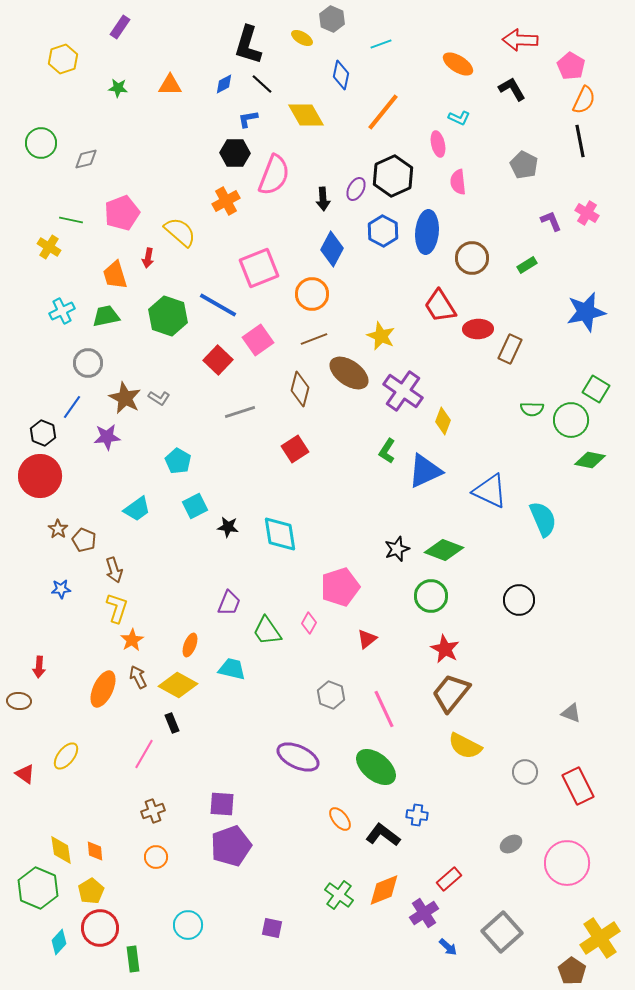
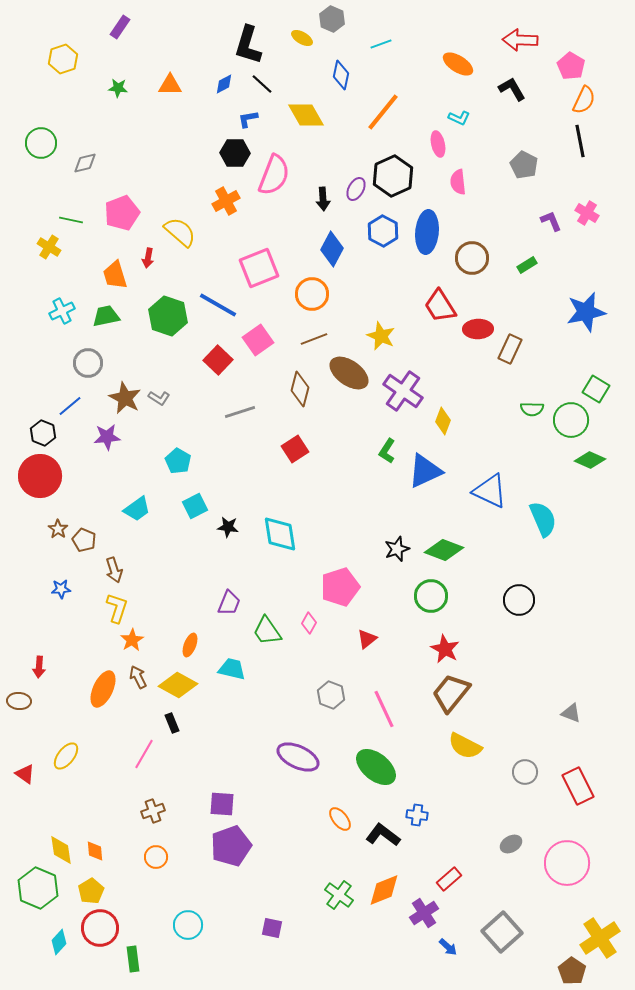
gray diamond at (86, 159): moved 1 px left, 4 px down
blue line at (72, 407): moved 2 px left, 1 px up; rotated 15 degrees clockwise
green diamond at (590, 460): rotated 12 degrees clockwise
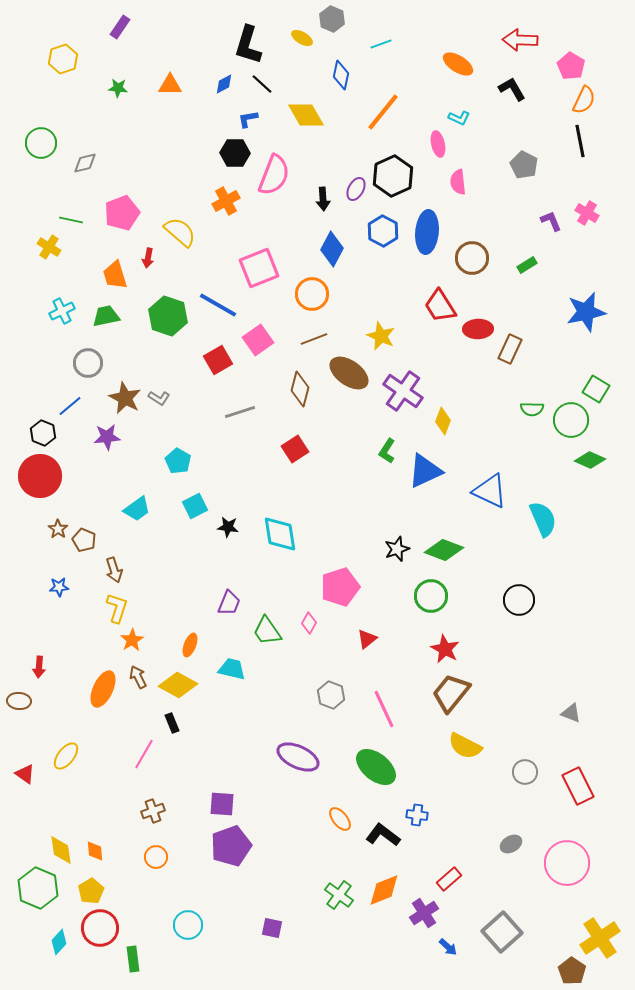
red square at (218, 360): rotated 16 degrees clockwise
blue star at (61, 589): moved 2 px left, 2 px up
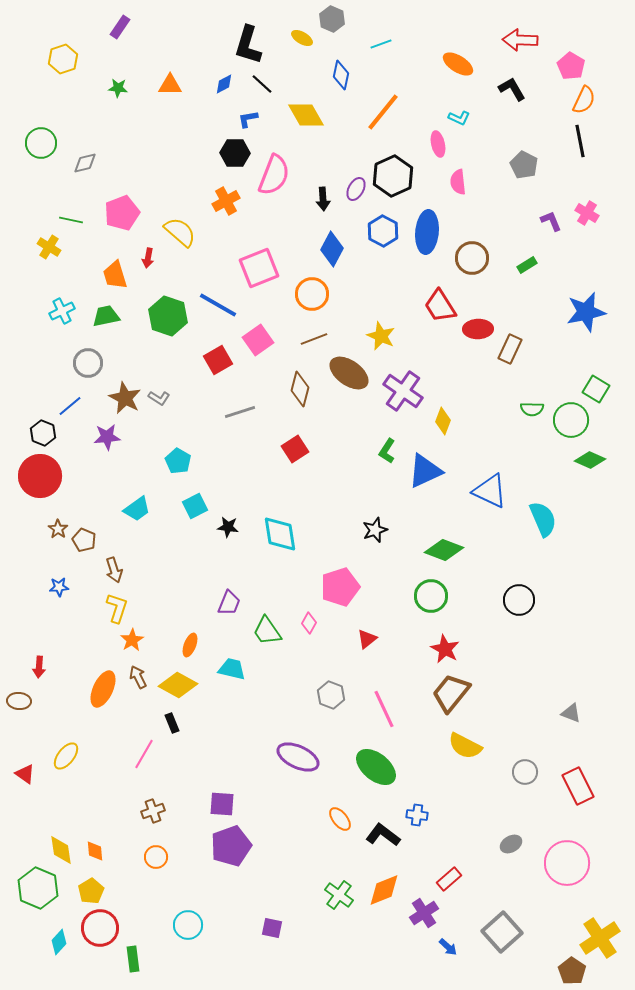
black star at (397, 549): moved 22 px left, 19 px up
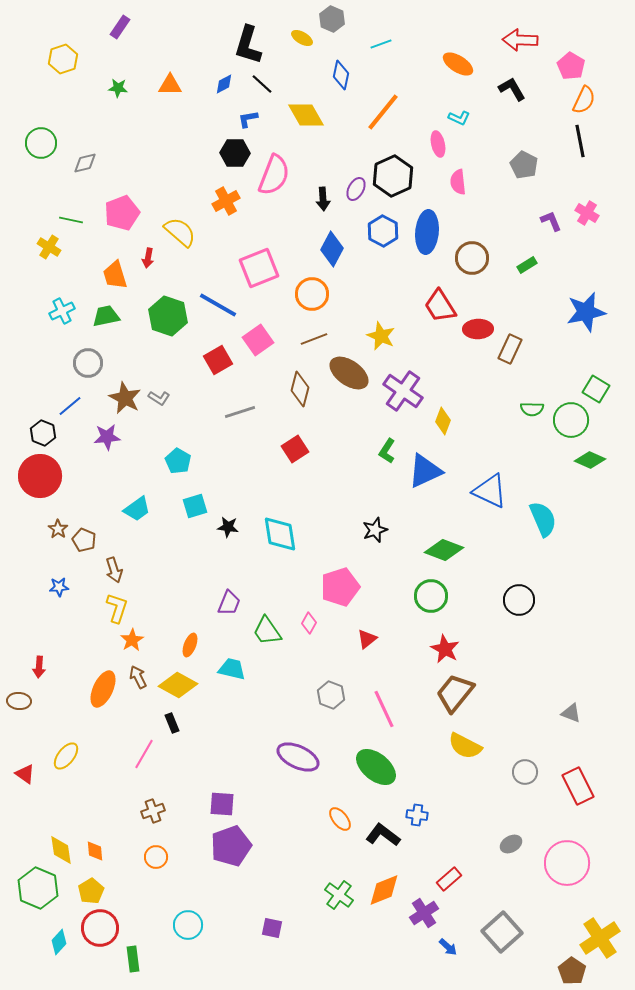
cyan square at (195, 506): rotated 10 degrees clockwise
brown trapezoid at (451, 693): moved 4 px right
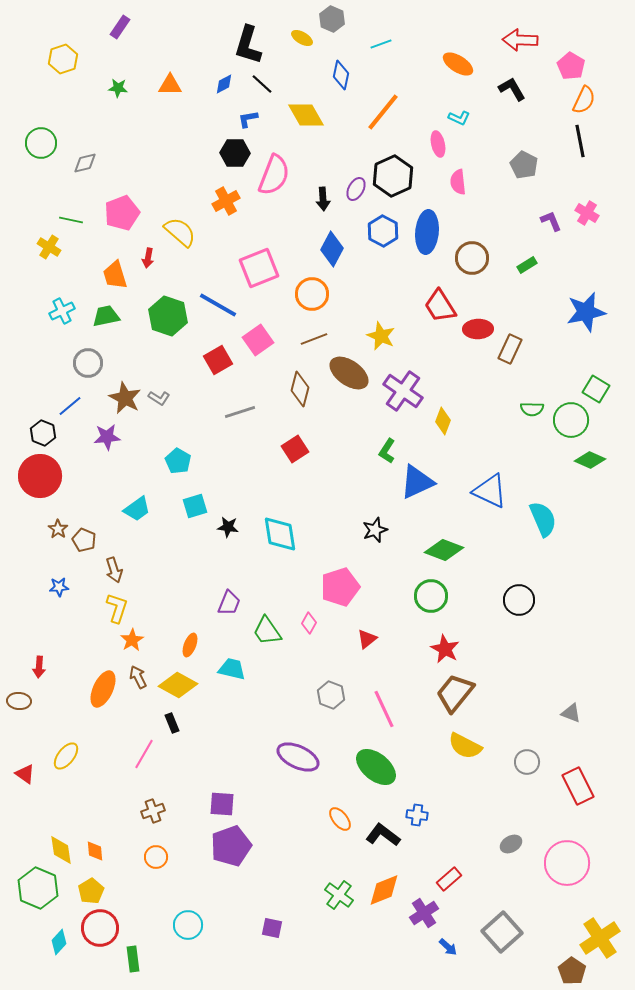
blue triangle at (425, 471): moved 8 px left, 11 px down
gray circle at (525, 772): moved 2 px right, 10 px up
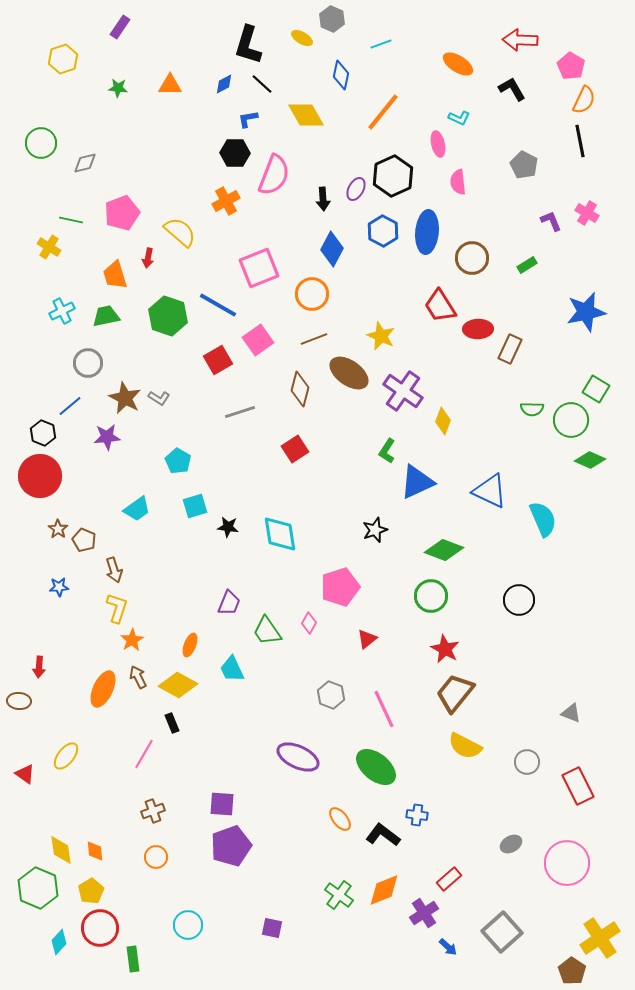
cyan trapezoid at (232, 669): rotated 128 degrees counterclockwise
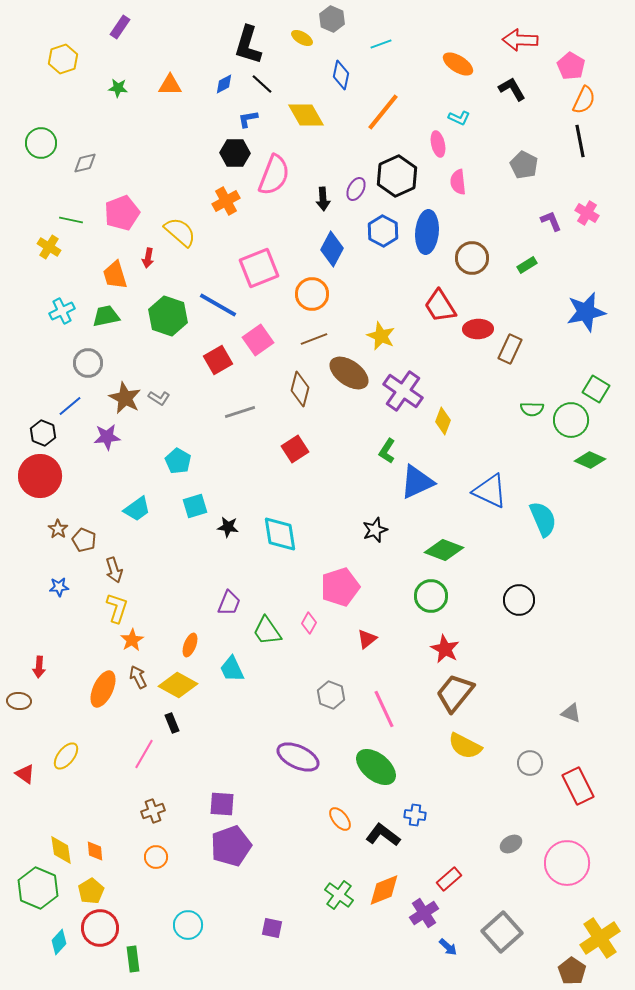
black hexagon at (393, 176): moved 4 px right
gray circle at (527, 762): moved 3 px right, 1 px down
blue cross at (417, 815): moved 2 px left
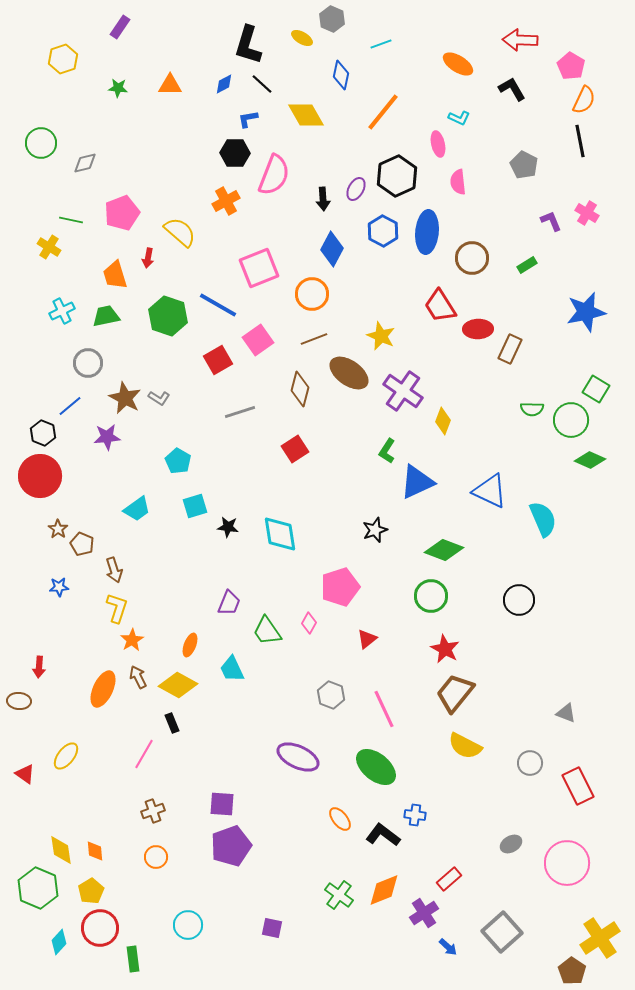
brown pentagon at (84, 540): moved 2 px left, 4 px down
gray triangle at (571, 713): moved 5 px left
